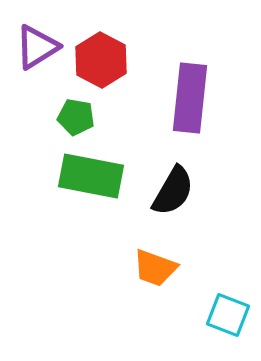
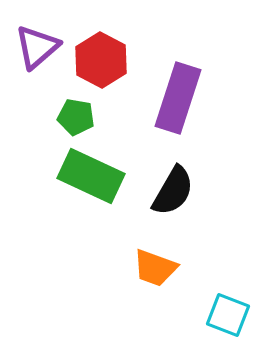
purple triangle: rotated 9 degrees counterclockwise
purple rectangle: moved 12 px left; rotated 12 degrees clockwise
green rectangle: rotated 14 degrees clockwise
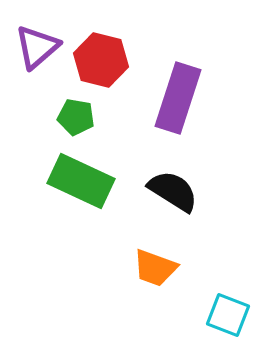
red hexagon: rotated 14 degrees counterclockwise
green rectangle: moved 10 px left, 5 px down
black semicircle: rotated 88 degrees counterclockwise
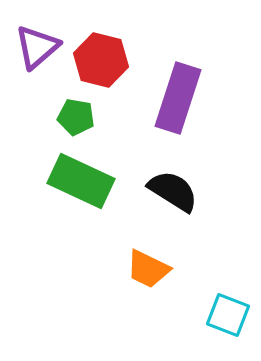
orange trapezoid: moved 7 px left, 1 px down; rotated 6 degrees clockwise
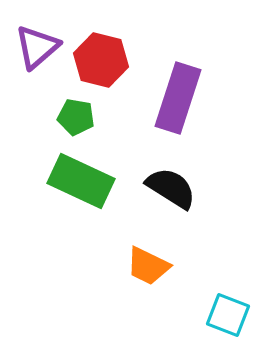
black semicircle: moved 2 px left, 3 px up
orange trapezoid: moved 3 px up
